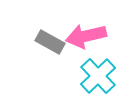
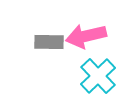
gray rectangle: moved 1 px left; rotated 28 degrees counterclockwise
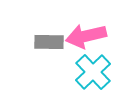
cyan cross: moved 5 px left, 4 px up
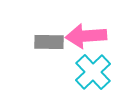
pink arrow: rotated 9 degrees clockwise
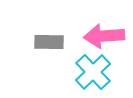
pink arrow: moved 18 px right
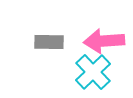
pink arrow: moved 5 px down
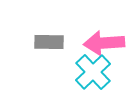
pink arrow: moved 2 px down
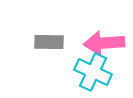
cyan cross: rotated 21 degrees counterclockwise
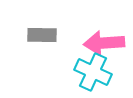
gray rectangle: moved 7 px left, 7 px up
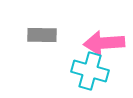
cyan cross: moved 3 px left, 1 px up; rotated 9 degrees counterclockwise
